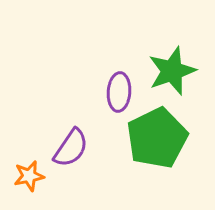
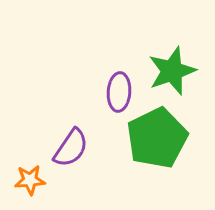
orange star: moved 1 px right, 4 px down; rotated 8 degrees clockwise
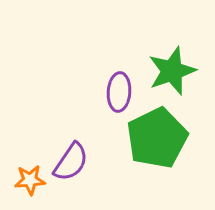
purple semicircle: moved 14 px down
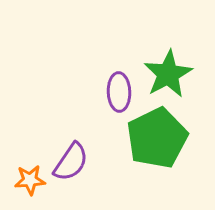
green star: moved 4 px left, 3 px down; rotated 9 degrees counterclockwise
purple ellipse: rotated 6 degrees counterclockwise
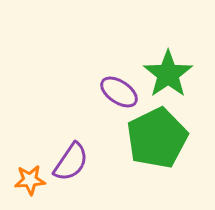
green star: rotated 6 degrees counterclockwise
purple ellipse: rotated 54 degrees counterclockwise
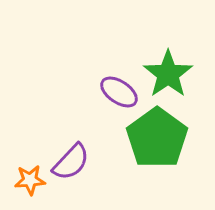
green pentagon: rotated 10 degrees counterclockwise
purple semicircle: rotated 9 degrees clockwise
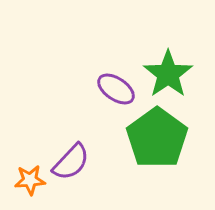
purple ellipse: moved 3 px left, 3 px up
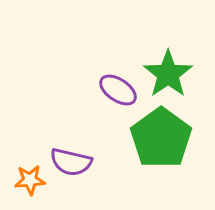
purple ellipse: moved 2 px right, 1 px down
green pentagon: moved 4 px right
purple semicircle: rotated 60 degrees clockwise
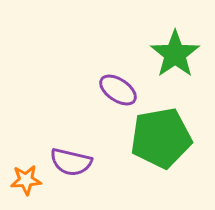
green star: moved 7 px right, 20 px up
green pentagon: rotated 26 degrees clockwise
orange star: moved 4 px left
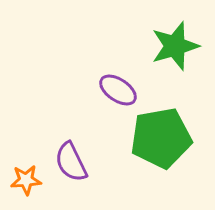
green star: moved 8 px up; rotated 18 degrees clockwise
purple semicircle: rotated 51 degrees clockwise
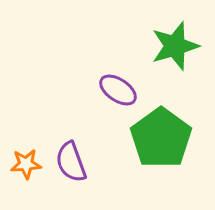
green pentagon: rotated 26 degrees counterclockwise
purple semicircle: rotated 6 degrees clockwise
orange star: moved 16 px up
